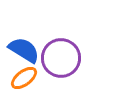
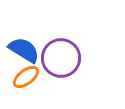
orange ellipse: moved 2 px right, 1 px up
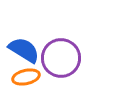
orange ellipse: rotated 24 degrees clockwise
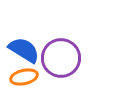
orange ellipse: moved 2 px left
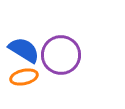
purple circle: moved 3 px up
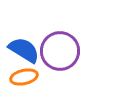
purple circle: moved 1 px left, 4 px up
